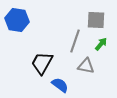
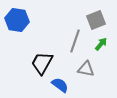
gray square: rotated 24 degrees counterclockwise
gray triangle: moved 3 px down
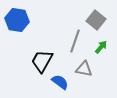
gray square: rotated 30 degrees counterclockwise
green arrow: moved 3 px down
black trapezoid: moved 2 px up
gray triangle: moved 2 px left
blue semicircle: moved 3 px up
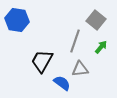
gray triangle: moved 4 px left; rotated 18 degrees counterclockwise
blue semicircle: moved 2 px right, 1 px down
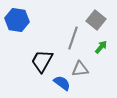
gray line: moved 2 px left, 3 px up
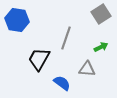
gray square: moved 5 px right, 6 px up; rotated 18 degrees clockwise
gray line: moved 7 px left
green arrow: rotated 24 degrees clockwise
black trapezoid: moved 3 px left, 2 px up
gray triangle: moved 7 px right; rotated 12 degrees clockwise
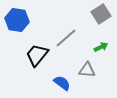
gray line: rotated 30 degrees clockwise
black trapezoid: moved 2 px left, 4 px up; rotated 10 degrees clockwise
gray triangle: moved 1 px down
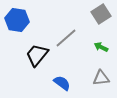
green arrow: rotated 128 degrees counterclockwise
gray triangle: moved 14 px right, 8 px down; rotated 12 degrees counterclockwise
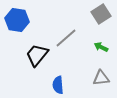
blue semicircle: moved 4 px left, 2 px down; rotated 132 degrees counterclockwise
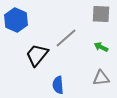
gray square: rotated 36 degrees clockwise
blue hexagon: moved 1 px left; rotated 15 degrees clockwise
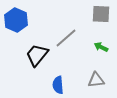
gray triangle: moved 5 px left, 2 px down
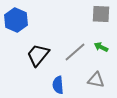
gray line: moved 9 px right, 14 px down
black trapezoid: moved 1 px right
gray triangle: rotated 18 degrees clockwise
